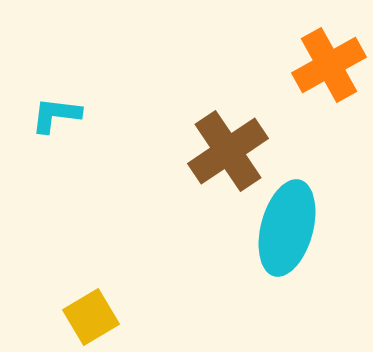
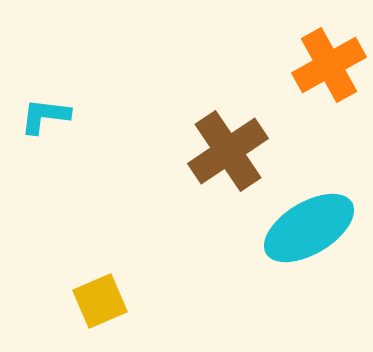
cyan L-shape: moved 11 px left, 1 px down
cyan ellipse: moved 22 px right; rotated 44 degrees clockwise
yellow square: moved 9 px right, 16 px up; rotated 8 degrees clockwise
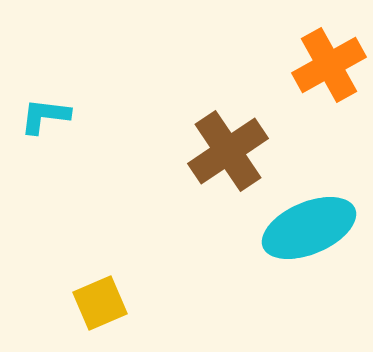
cyan ellipse: rotated 8 degrees clockwise
yellow square: moved 2 px down
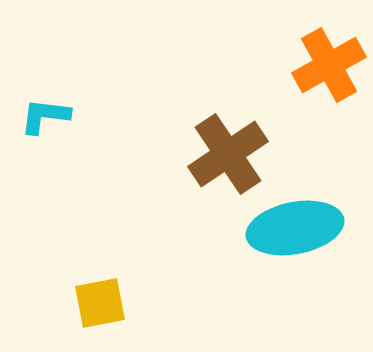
brown cross: moved 3 px down
cyan ellipse: moved 14 px left; rotated 12 degrees clockwise
yellow square: rotated 12 degrees clockwise
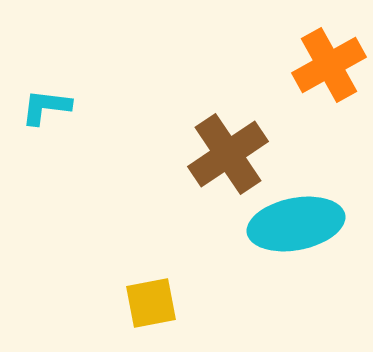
cyan L-shape: moved 1 px right, 9 px up
cyan ellipse: moved 1 px right, 4 px up
yellow square: moved 51 px right
